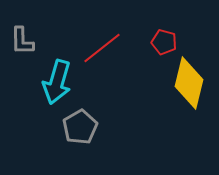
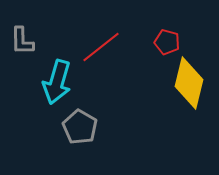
red pentagon: moved 3 px right
red line: moved 1 px left, 1 px up
gray pentagon: rotated 12 degrees counterclockwise
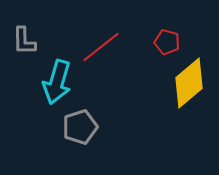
gray L-shape: moved 2 px right
yellow diamond: rotated 36 degrees clockwise
gray pentagon: rotated 24 degrees clockwise
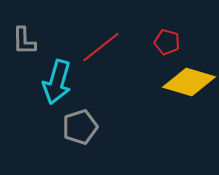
yellow diamond: moved 1 px up; rotated 57 degrees clockwise
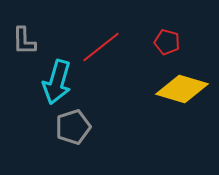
yellow diamond: moved 7 px left, 7 px down
gray pentagon: moved 7 px left
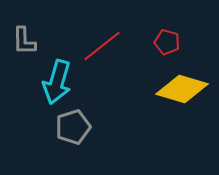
red line: moved 1 px right, 1 px up
